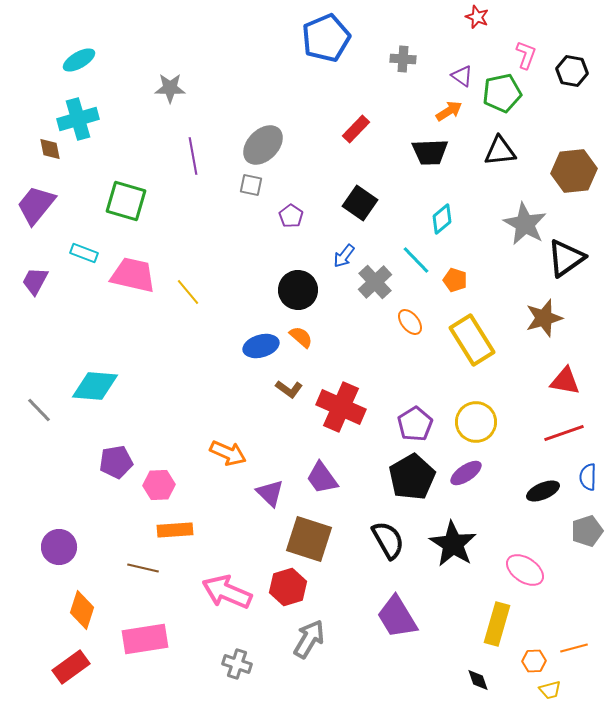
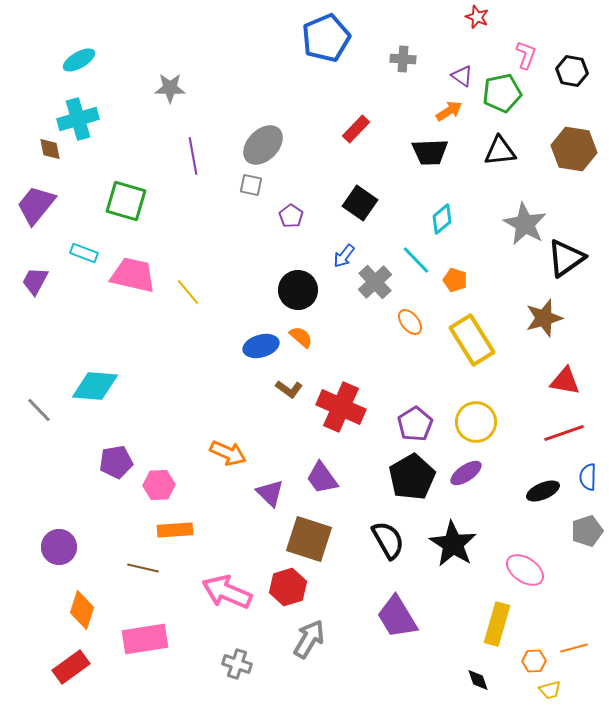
brown hexagon at (574, 171): moved 22 px up; rotated 15 degrees clockwise
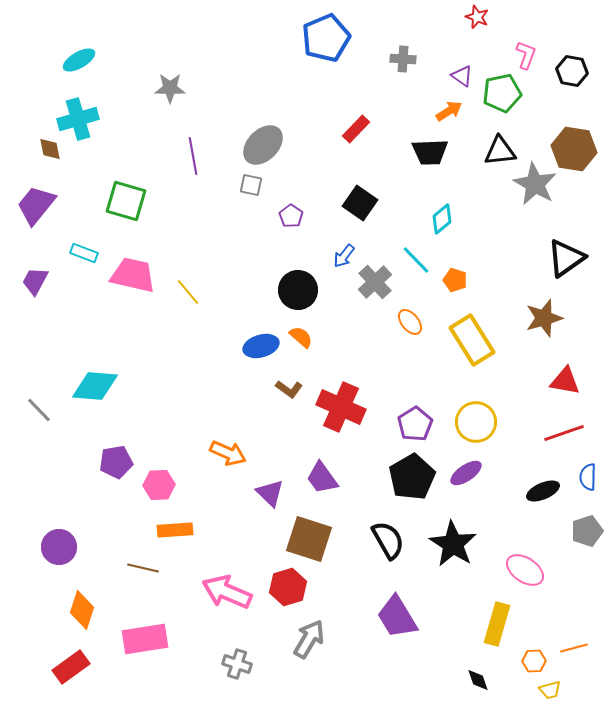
gray star at (525, 224): moved 10 px right, 40 px up
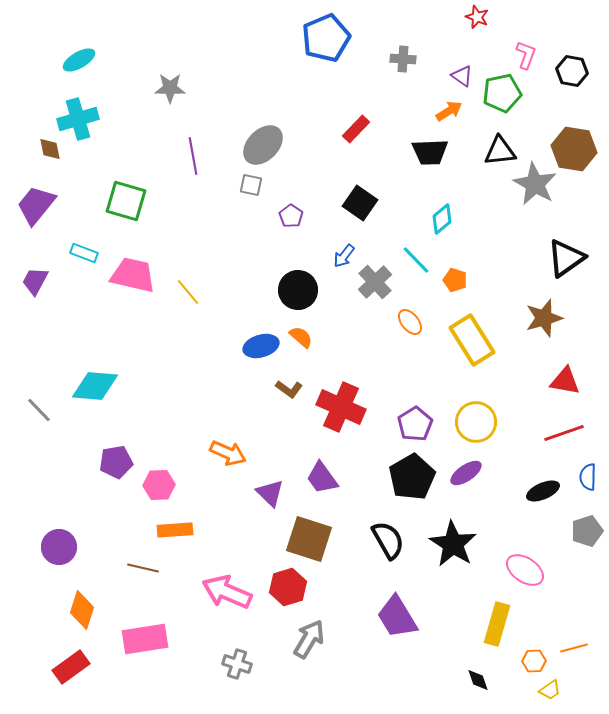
yellow trapezoid at (550, 690): rotated 20 degrees counterclockwise
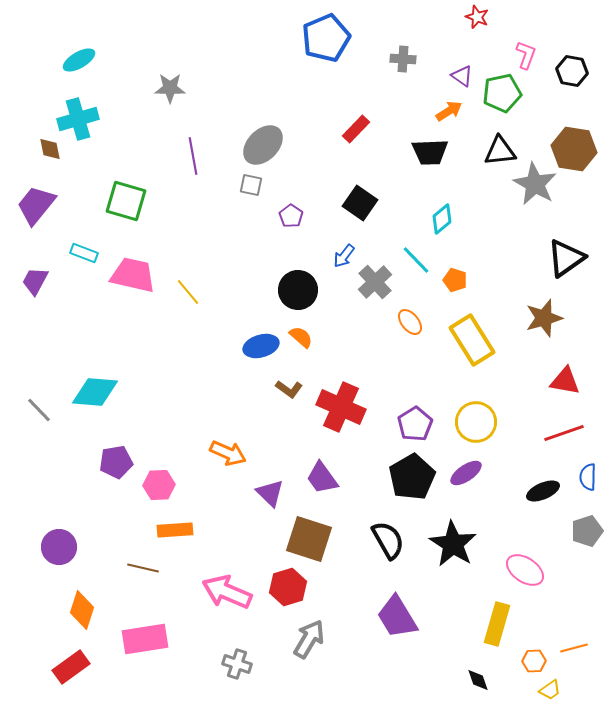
cyan diamond at (95, 386): moved 6 px down
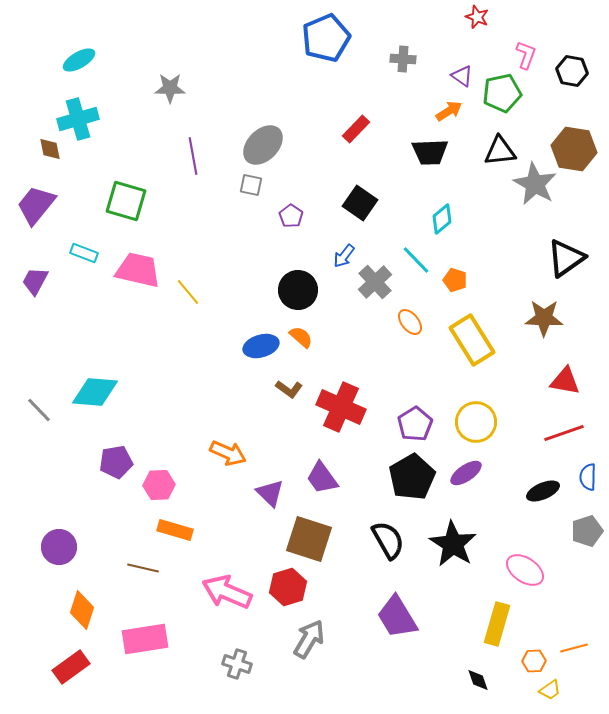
pink trapezoid at (133, 275): moved 5 px right, 5 px up
brown star at (544, 318): rotated 18 degrees clockwise
orange rectangle at (175, 530): rotated 20 degrees clockwise
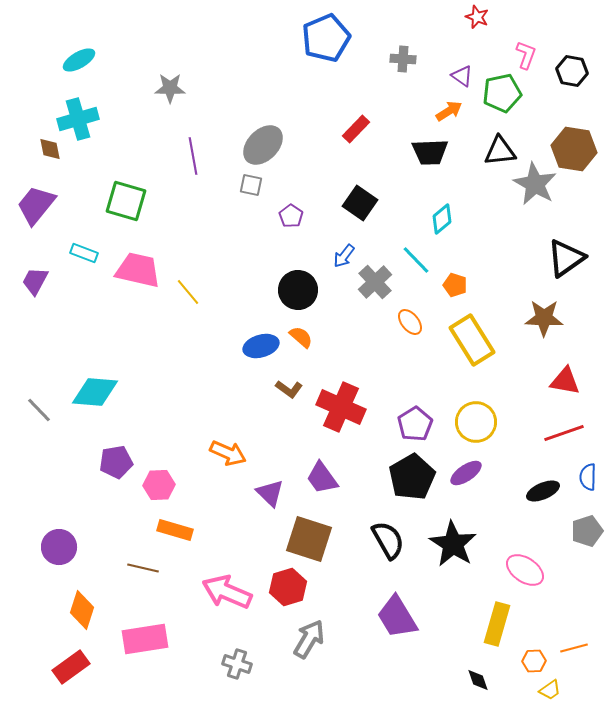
orange pentagon at (455, 280): moved 5 px down
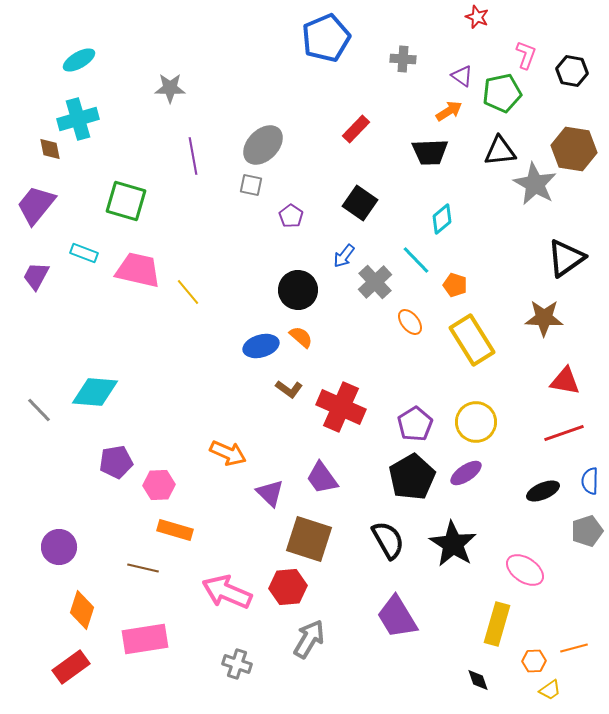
purple trapezoid at (35, 281): moved 1 px right, 5 px up
blue semicircle at (588, 477): moved 2 px right, 4 px down
red hexagon at (288, 587): rotated 12 degrees clockwise
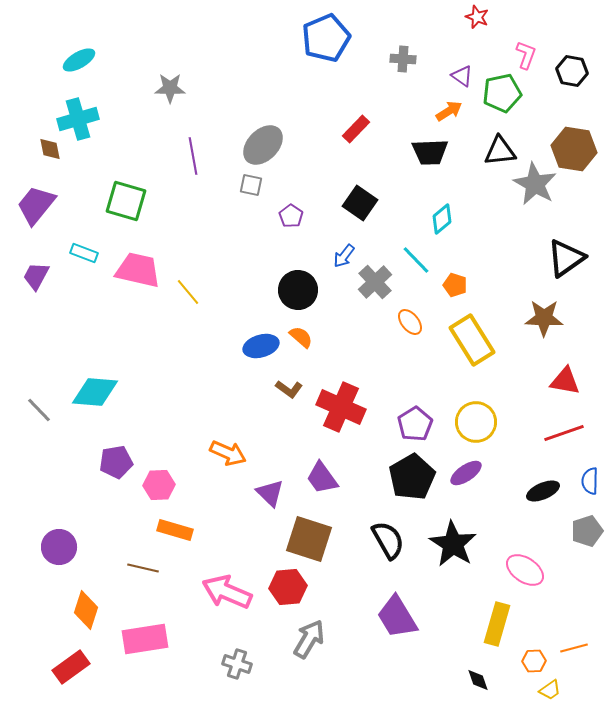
orange diamond at (82, 610): moved 4 px right
